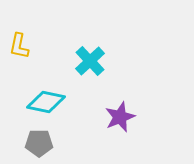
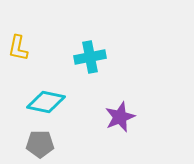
yellow L-shape: moved 1 px left, 2 px down
cyan cross: moved 4 px up; rotated 32 degrees clockwise
gray pentagon: moved 1 px right, 1 px down
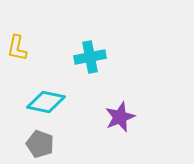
yellow L-shape: moved 1 px left
gray pentagon: rotated 20 degrees clockwise
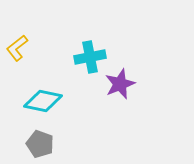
yellow L-shape: rotated 40 degrees clockwise
cyan diamond: moved 3 px left, 1 px up
purple star: moved 33 px up
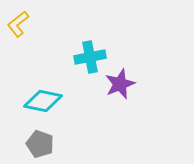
yellow L-shape: moved 1 px right, 24 px up
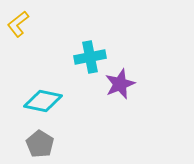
gray pentagon: rotated 12 degrees clockwise
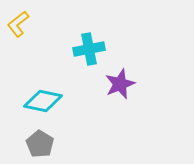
cyan cross: moved 1 px left, 8 px up
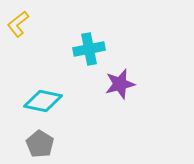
purple star: rotated 8 degrees clockwise
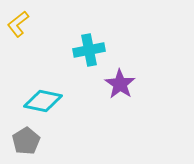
cyan cross: moved 1 px down
purple star: rotated 24 degrees counterclockwise
gray pentagon: moved 14 px left, 3 px up; rotated 8 degrees clockwise
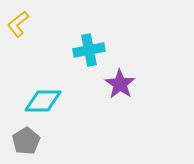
cyan diamond: rotated 12 degrees counterclockwise
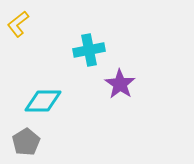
gray pentagon: moved 1 px down
